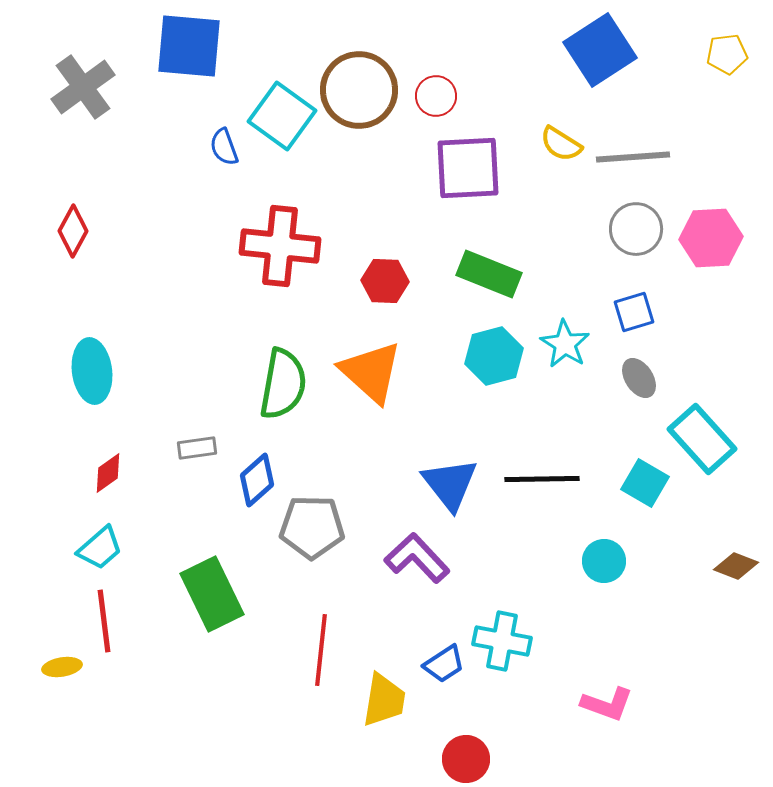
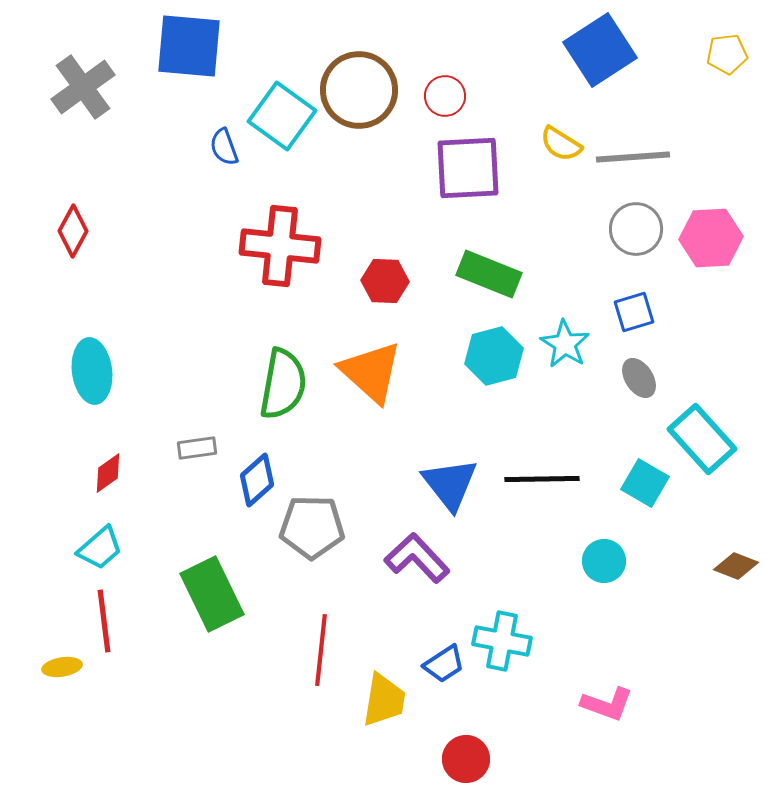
red circle at (436, 96): moved 9 px right
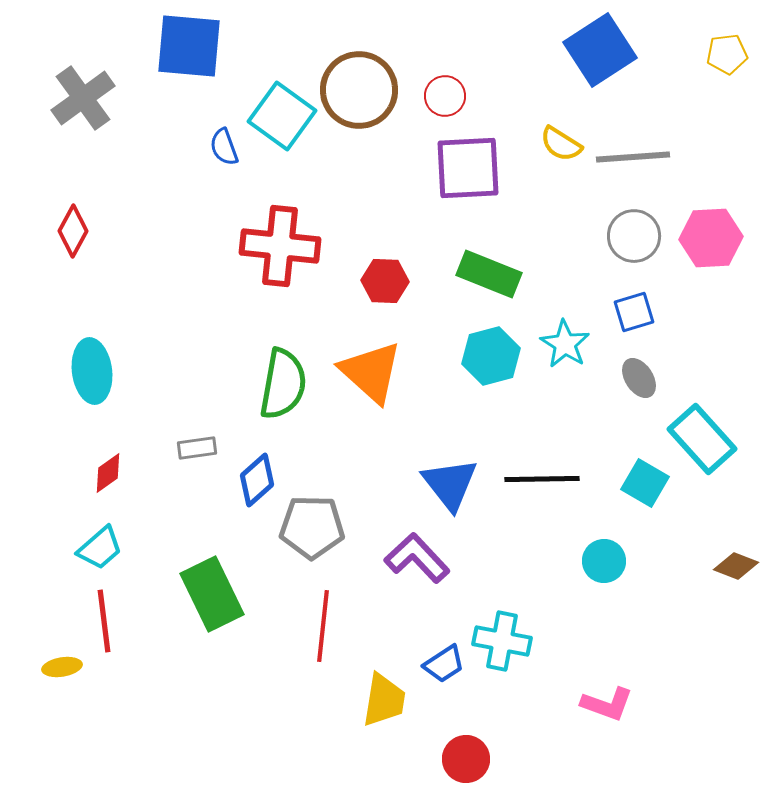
gray cross at (83, 87): moved 11 px down
gray circle at (636, 229): moved 2 px left, 7 px down
cyan hexagon at (494, 356): moved 3 px left
red line at (321, 650): moved 2 px right, 24 px up
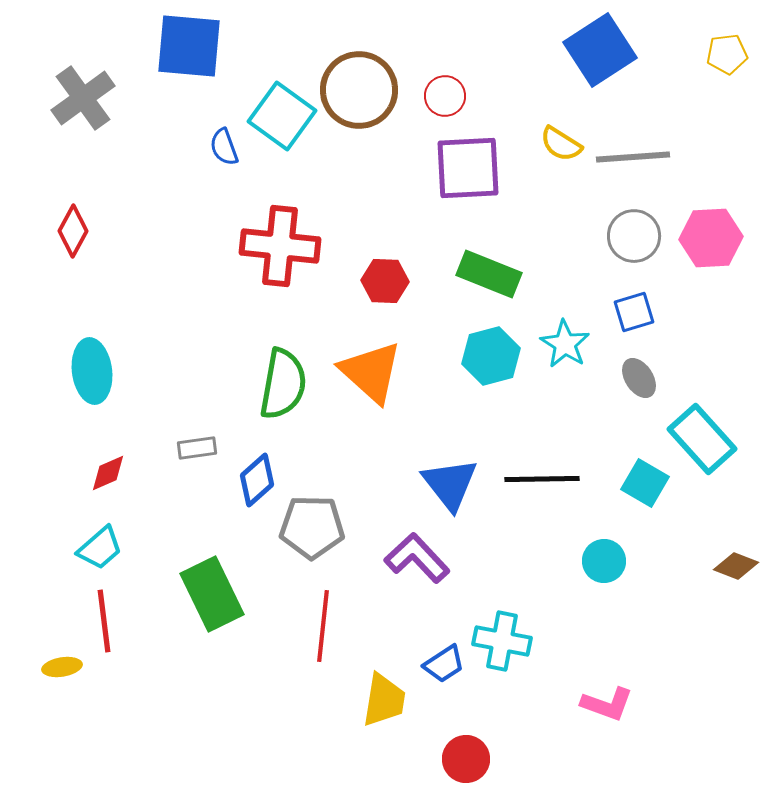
red diamond at (108, 473): rotated 12 degrees clockwise
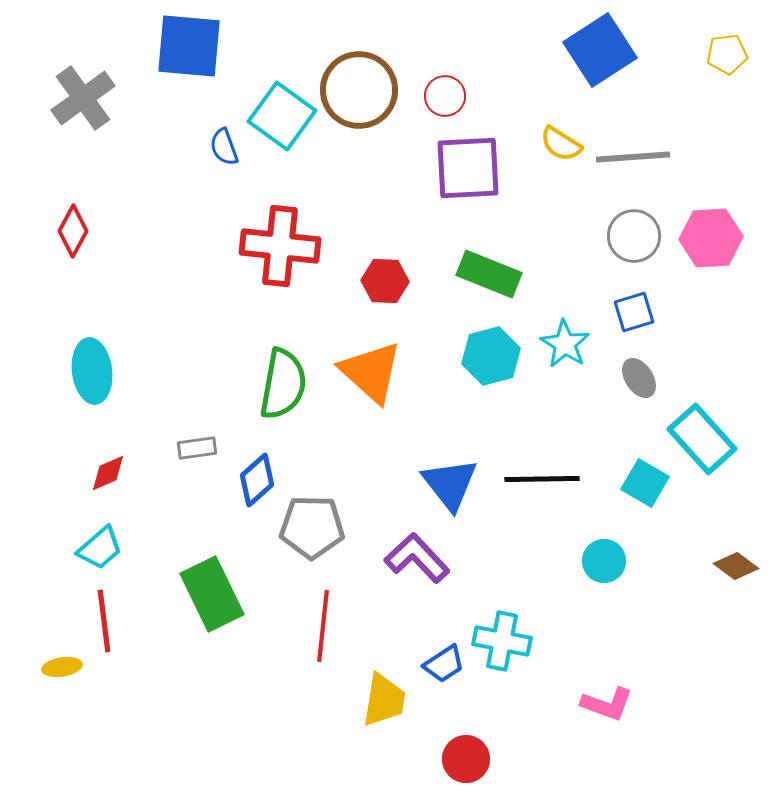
brown diamond at (736, 566): rotated 15 degrees clockwise
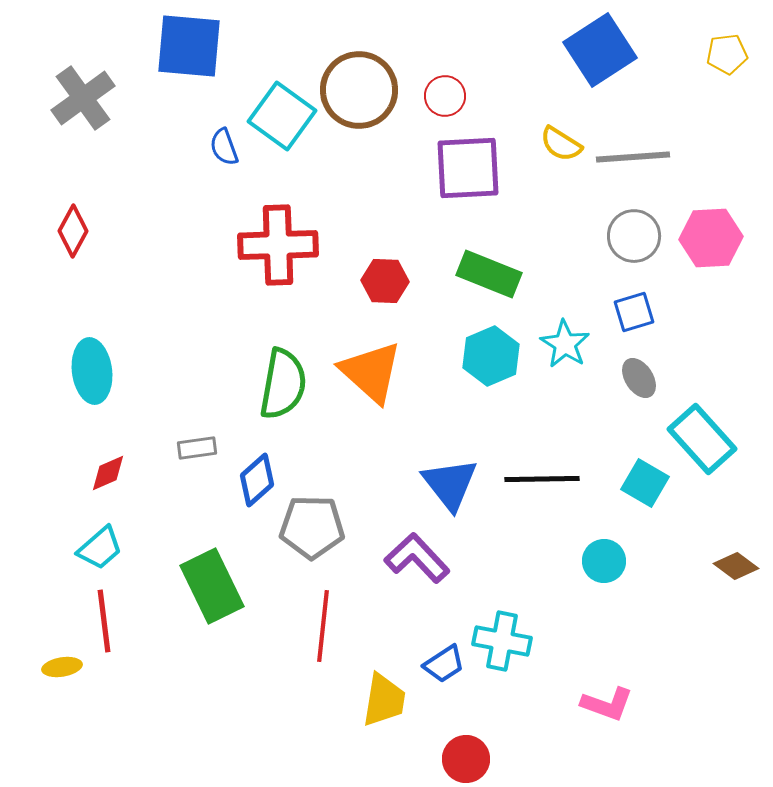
red cross at (280, 246): moved 2 px left, 1 px up; rotated 8 degrees counterclockwise
cyan hexagon at (491, 356): rotated 8 degrees counterclockwise
green rectangle at (212, 594): moved 8 px up
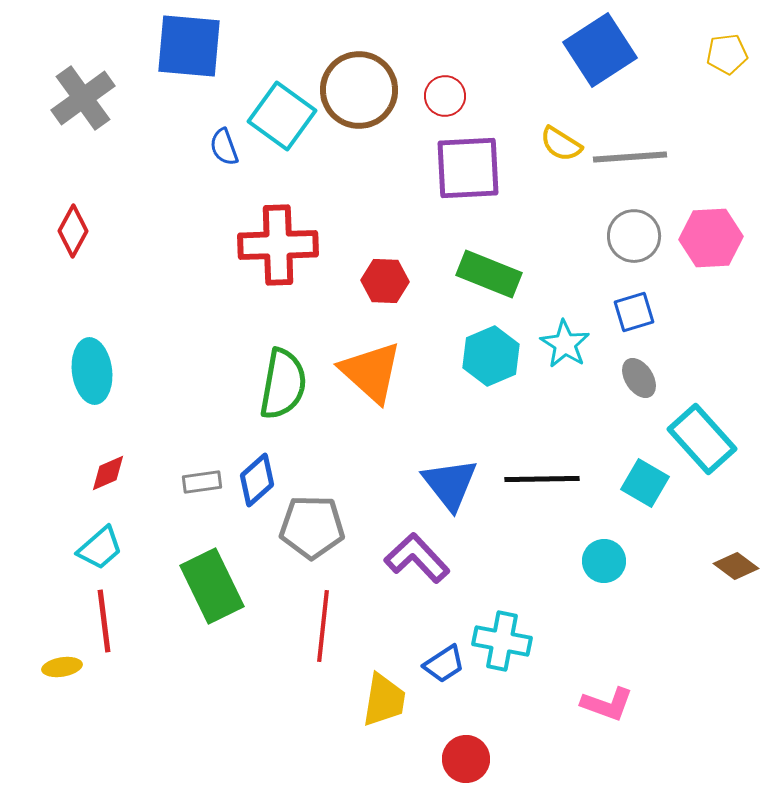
gray line at (633, 157): moved 3 px left
gray rectangle at (197, 448): moved 5 px right, 34 px down
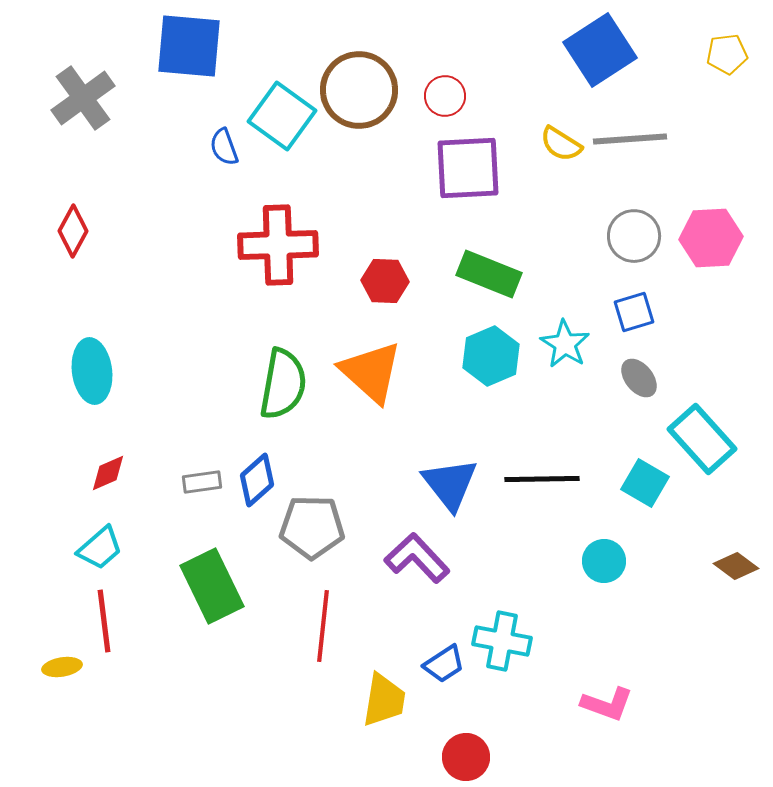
gray line at (630, 157): moved 18 px up
gray ellipse at (639, 378): rotated 6 degrees counterclockwise
red circle at (466, 759): moved 2 px up
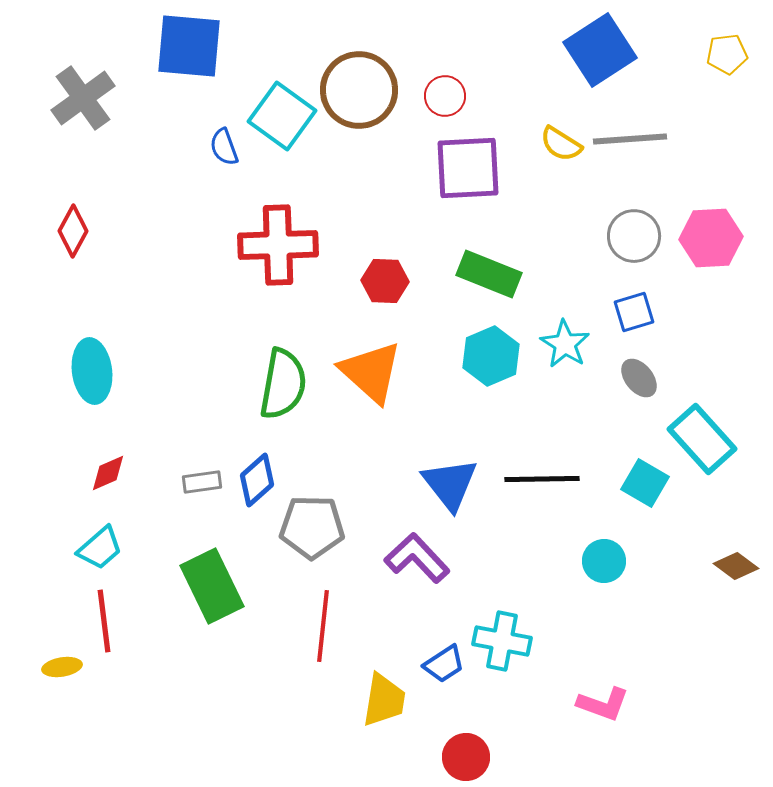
pink L-shape at (607, 704): moved 4 px left
